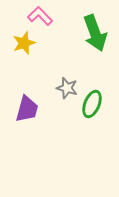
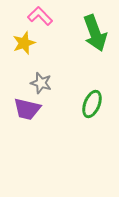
gray star: moved 26 px left, 5 px up
purple trapezoid: rotated 88 degrees clockwise
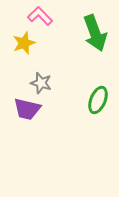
green ellipse: moved 6 px right, 4 px up
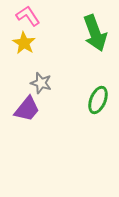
pink L-shape: moved 12 px left; rotated 10 degrees clockwise
yellow star: rotated 20 degrees counterclockwise
purple trapezoid: rotated 64 degrees counterclockwise
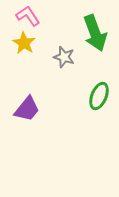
gray star: moved 23 px right, 26 px up
green ellipse: moved 1 px right, 4 px up
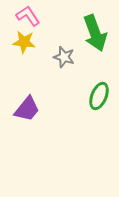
yellow star: moved 1 px up; rotated 25 degrees counterclockwise
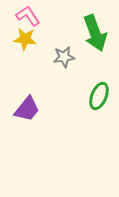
yellow star: moved 1 px right, 3 px up
gray star: rotated 25 degrees counterclockwise
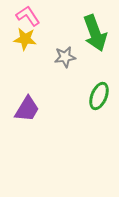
gray star: moved 1 px right
purple trapezoid: rotated 8 degrees counterclockwise
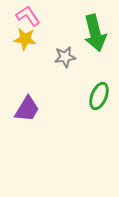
green arrow: rotated 6 degrees clockwise
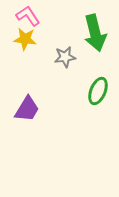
green ellipse: moved 1 px left, 5 px up
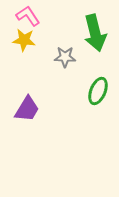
yellow star: moved 1 px left, 1 px down
gray star: rotated 10 degrees clockwise
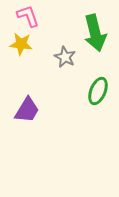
pink L-shape: rotated 15 degrees clockwise
yellow star: moved 3 px left, 4 px down
gray star: rotated 25 degrees clockwise
purple trapezoid: moved 1 px down
